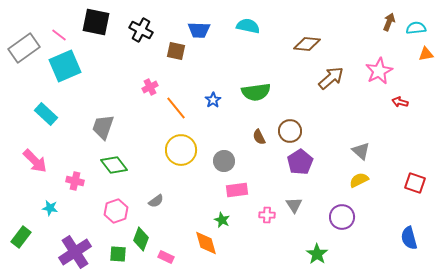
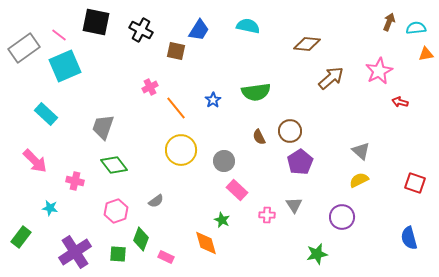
blue trapezoid at (199, 30): rotated 60 degrees counterclockwise
pink rectangle at (237, 190): rotated 50 degrees clockwise
green star at (317, 254): rotated 25 degrees clockwise
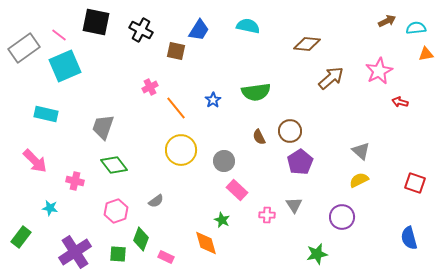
brown arrow at (389, 22): moved 2 px left, 1 px up; rotated 42 degrees clockwise
cyan rectangle at (46, 114): rotated 30 degrees counterclockwise
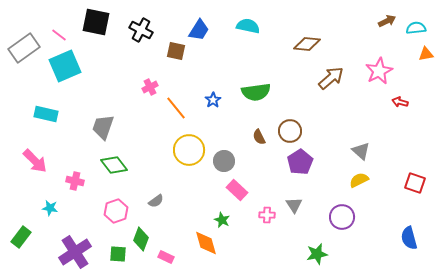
yellow circle at (181, 150): moved 8 px right
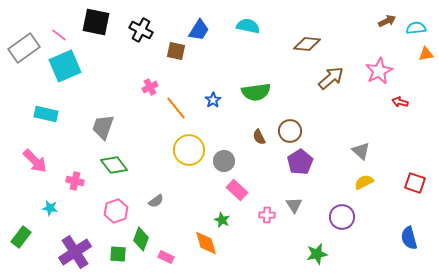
yellow semicircle at (359, 180): moved 5 px right, 2 px down
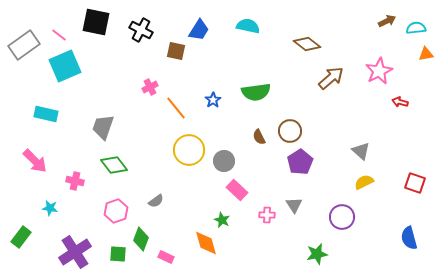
brown diamond at (307, 44): rotated 32 degrees clockwise
gray rectangle at (24, 48): moved 3 px up
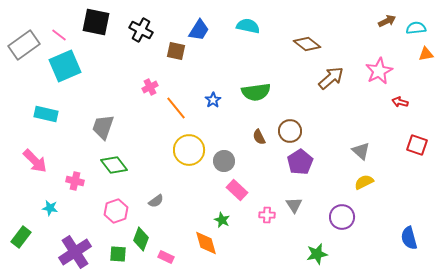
red square at (415, 183): moved 2 px right, 38 px up
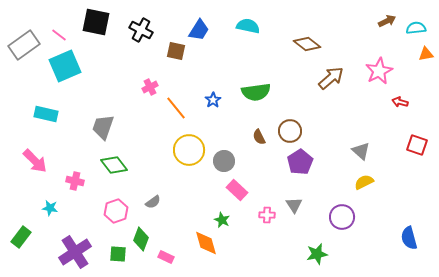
gray semicircle at (156, 201): moved 3 px left, 1 px down
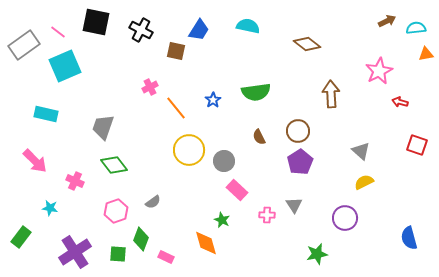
pink line at (59, 35): moved 1 px left, 3 px up
brown arrow at (331, 78): moved 16 px down; rotated 52 degrees counterclockwise
brown circle at (290, 131): moved 8 px right
pink cross at (75, 181): rotated 12 degrees clockwise
purple circle at (342, 217): moved 3 px right, 1 px down
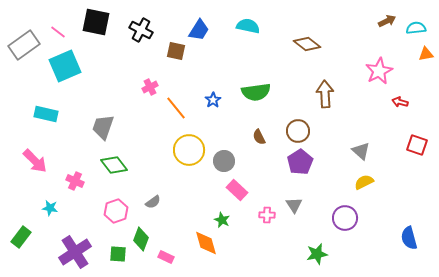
brown arrow at (331, 94): moved 6 px left
